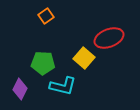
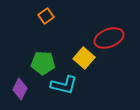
cyan L-shape: moved 1 px right, 1 px up
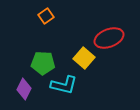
purple diamond: moved 4 px right
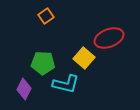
cyan L-shape: moved 2 px right, 1 px up
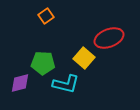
purple diamond: moved 4 px left, 6 px up; rotated 50 degrees clockwise
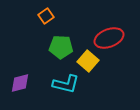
yellow square: moved 4 px right, 3 px down
green pentagon: moved 18 px right, 16 px up
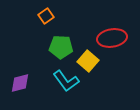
red ellipse: moved 3 px right; rotated 12 degrees clockwise
cyan L-shape: moved 3 px up; rotated 40 degrees clockwise
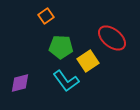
red ellipse: rotated 48 degrees clockwise
yellow square: rotated 15 degrees clockwise
